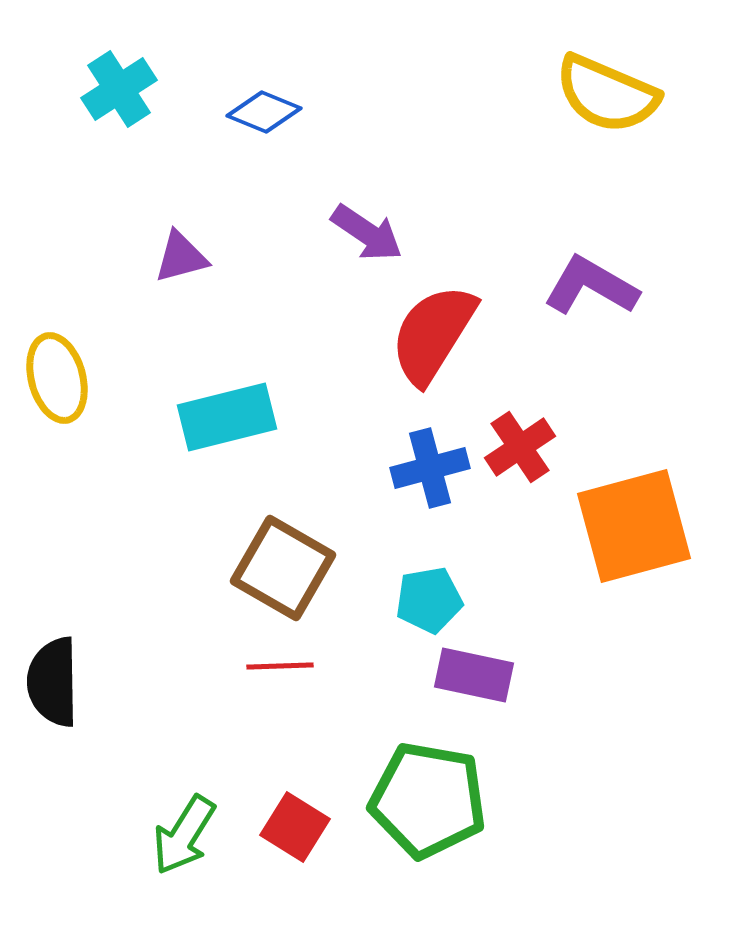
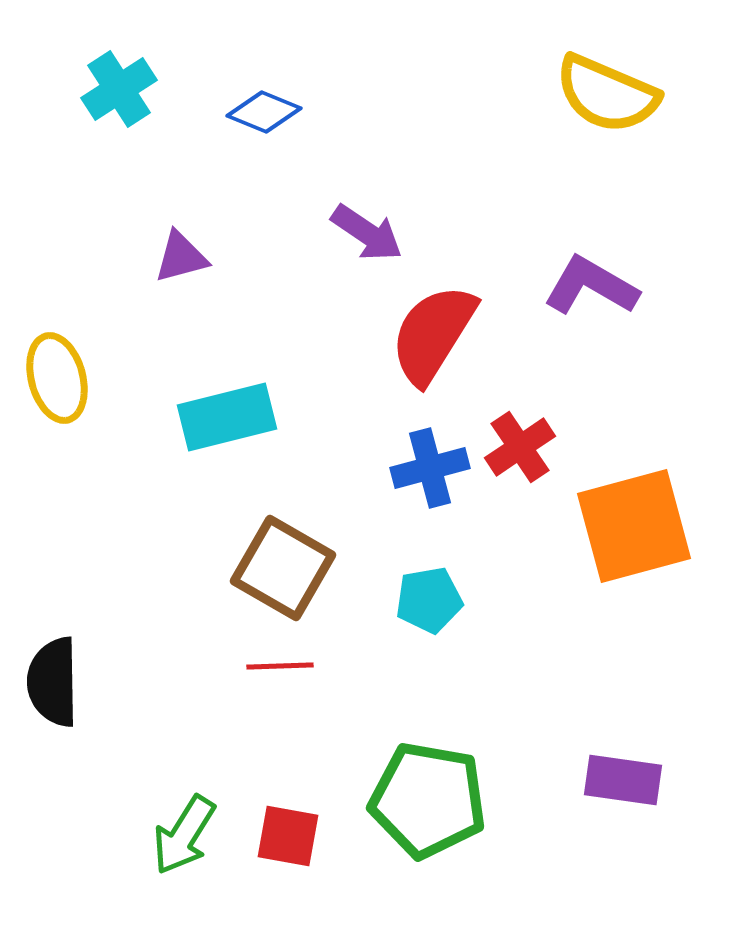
purple rectangle: moved 149 px right, 105 px down; rotated 4 degrees counterclockwise
red square: moved 7 px left, 9 px down; rotated 22 degrees counterclockwise
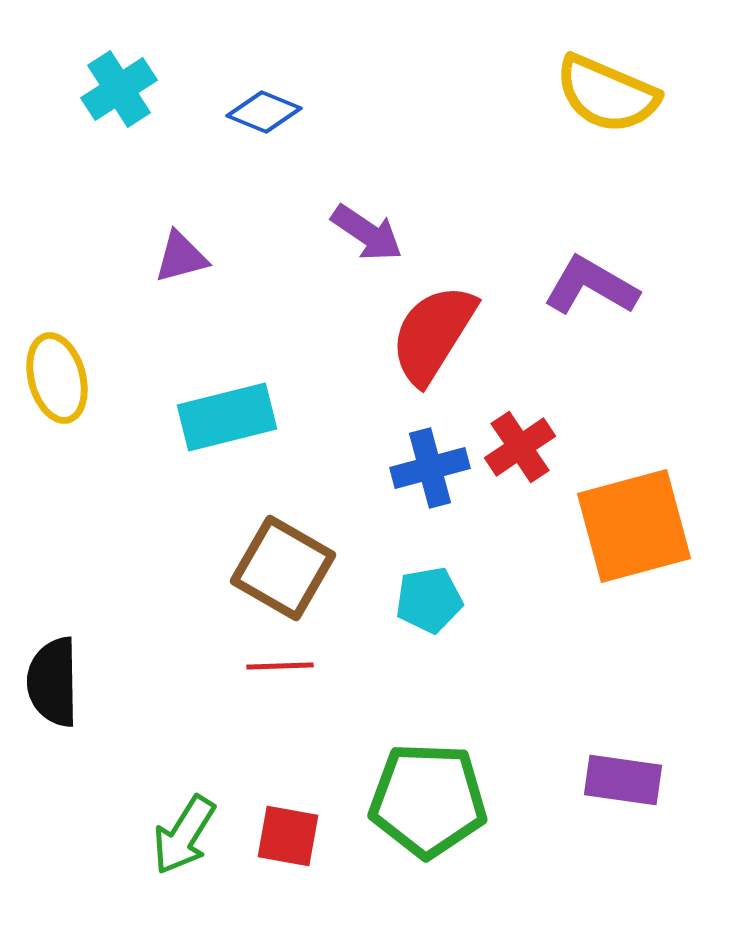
green pentagon: rotated 8 degrees counterclockwise
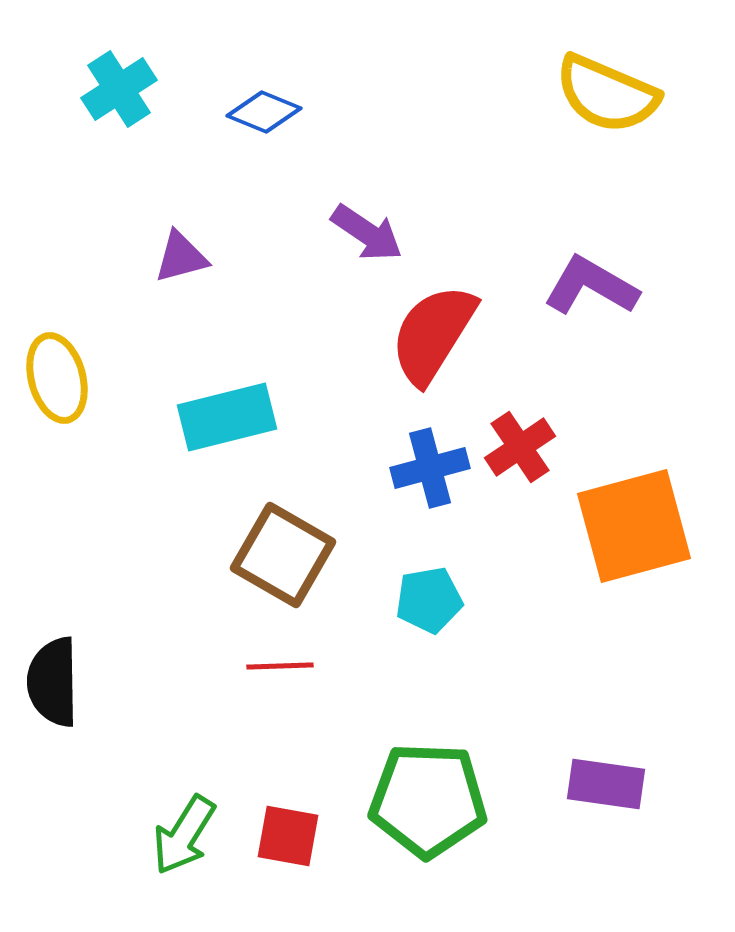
brown square: moved 13 px up
purple rectangle: moved 17 px left, 4 px down
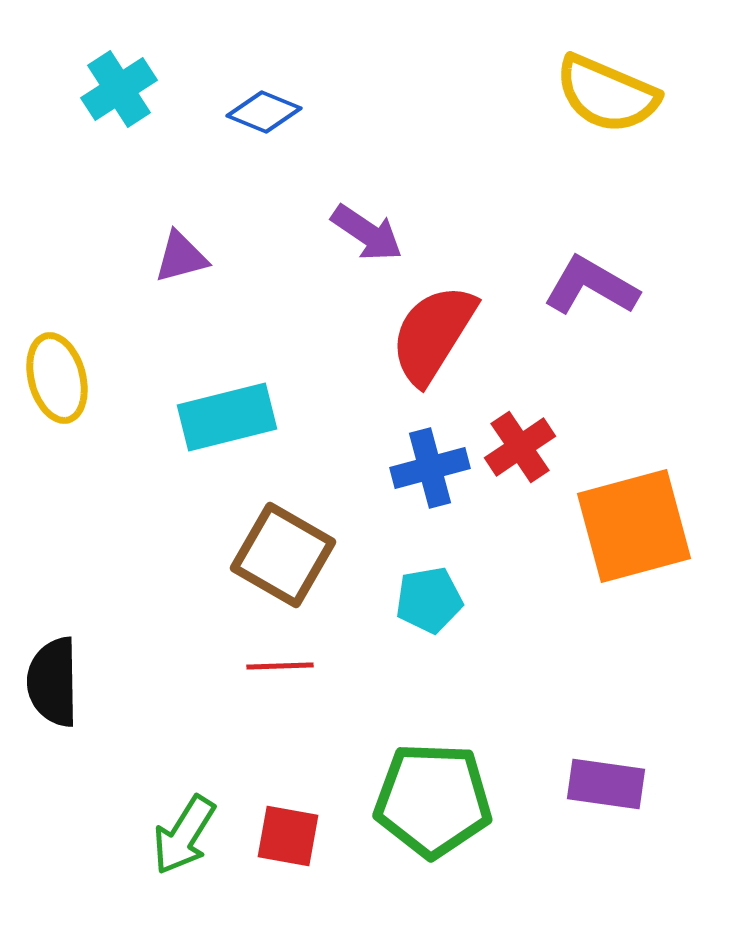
green pentagon: moved 5 px right
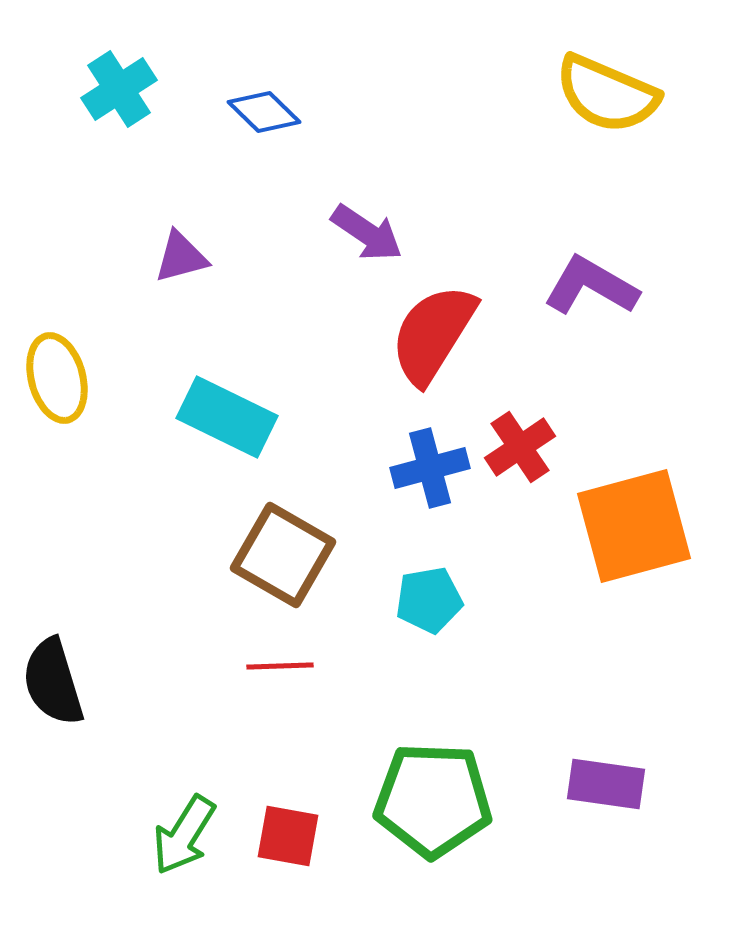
blue diamond: rotated 22 degrees clockwise
cyan rectangle: rotated 40 degrees clockwise
black semicircle: rotated 16 degrees counterclockwise
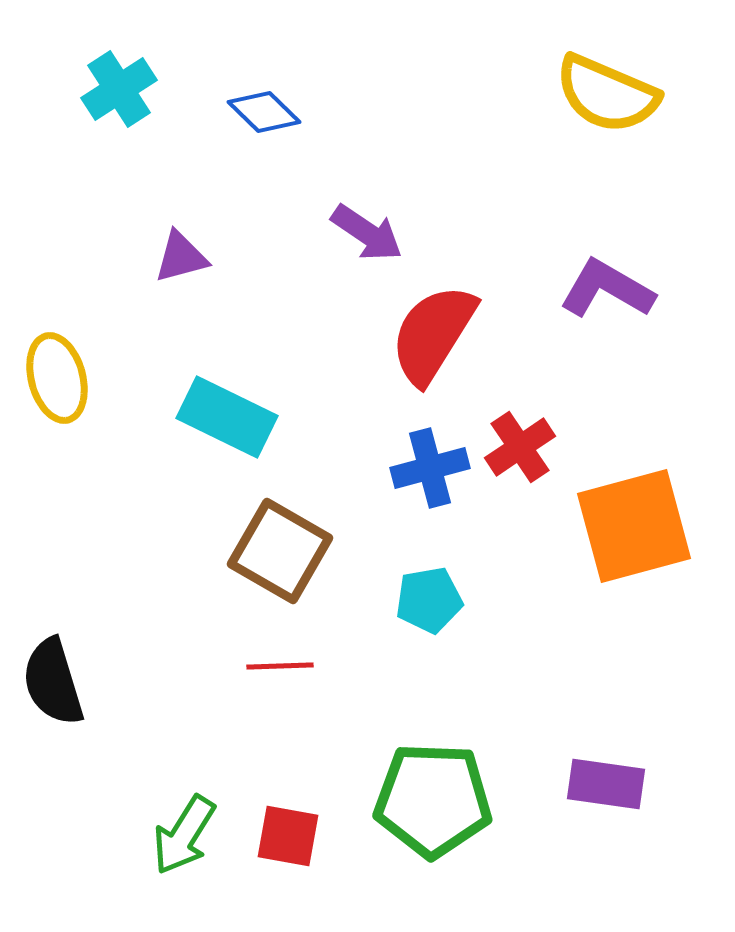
purple L-shape: moved 16 px right, 3 px down
brown square: moved 3 px left, 4 px up
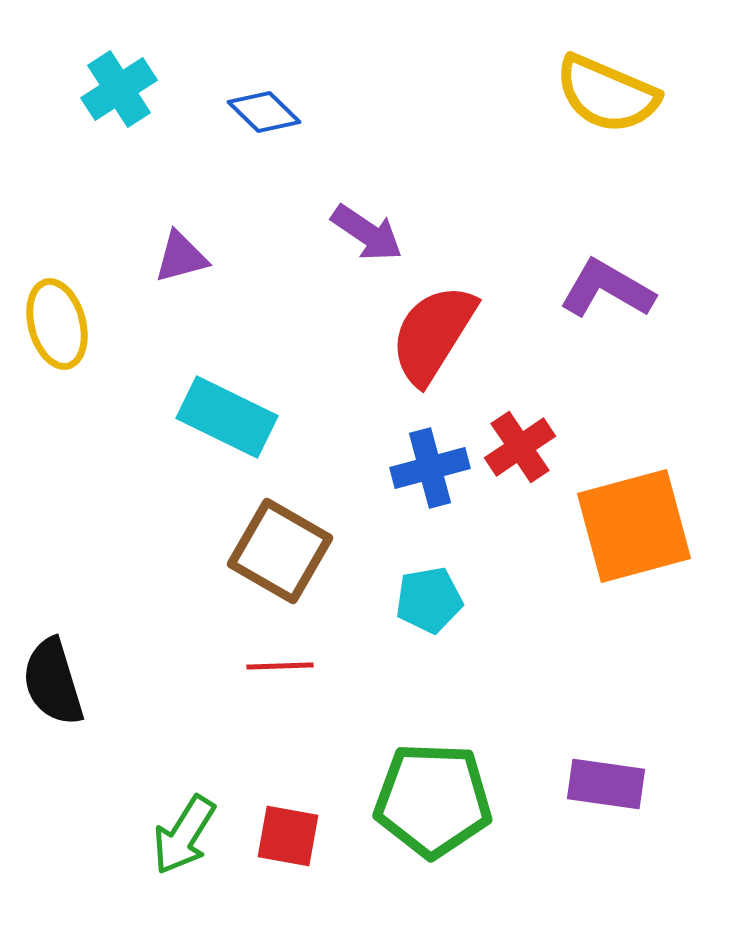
yellow ellipse: moved 54 px up
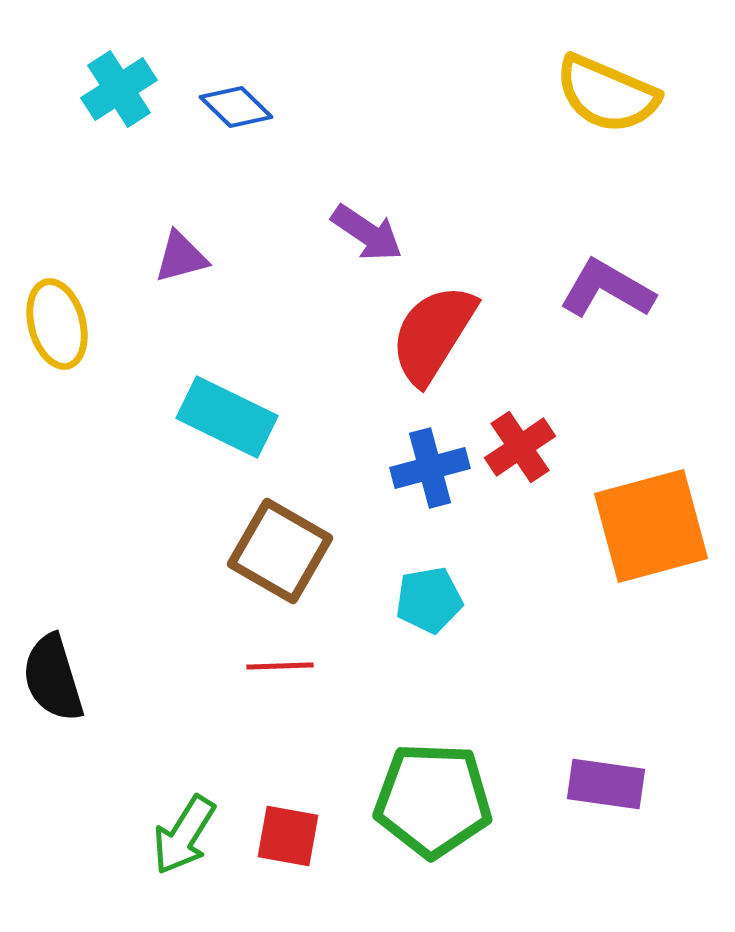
blue diamond: moved 28 px left, 5 px up
orange square: moved 17 px right
black semicircle: moved 4 px up
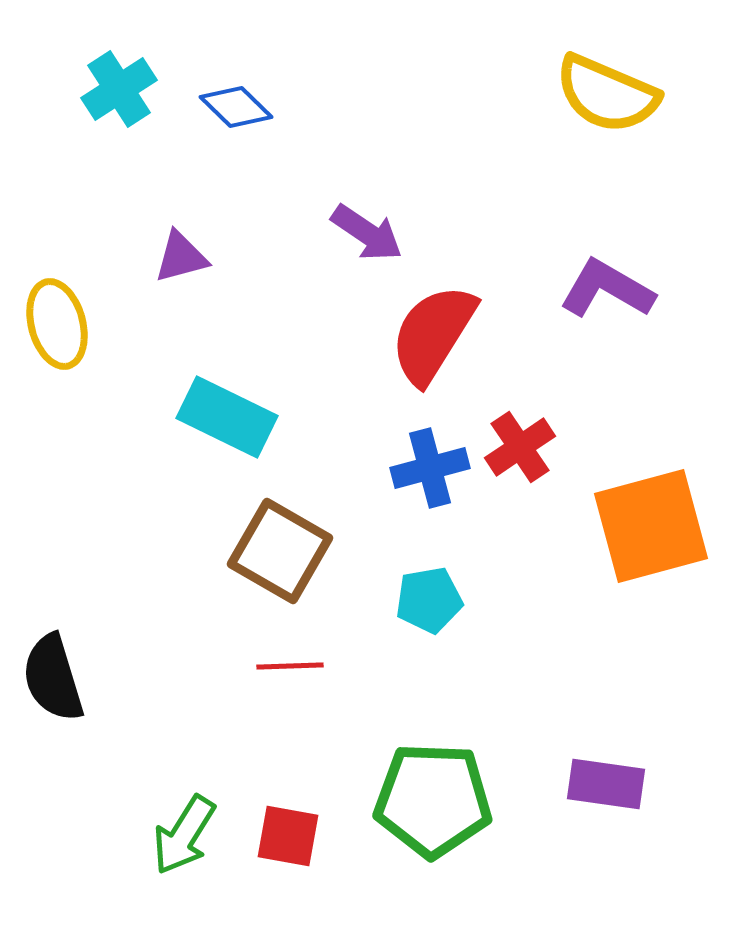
red line: moved 10 px right
